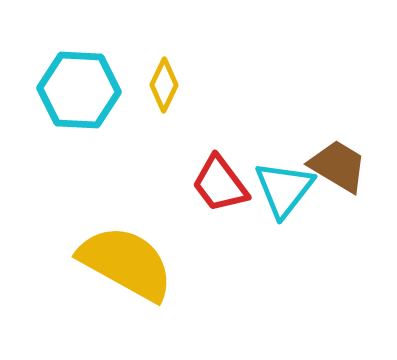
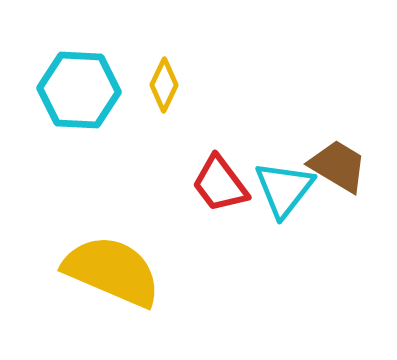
yellow semicircle: moved 14 px left, 8 px down; rotated 6 degrees counterclockwise
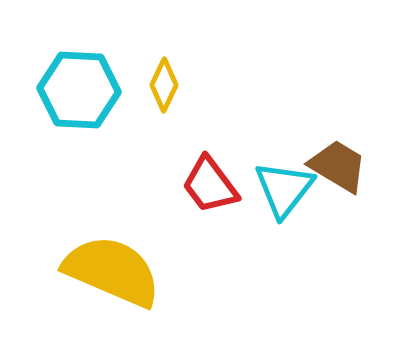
red trapezoid: moved 10 px left, 1 px down
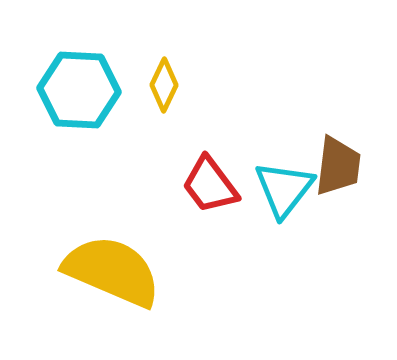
brown trapezoid: rotated 66 degrees clockwise
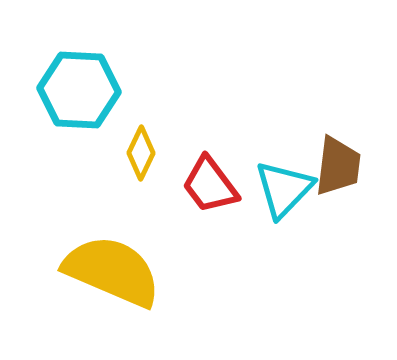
yellow diamond: moved 23 px left, 68 px down
cyan triangle: rotated 6 degrees clockwise
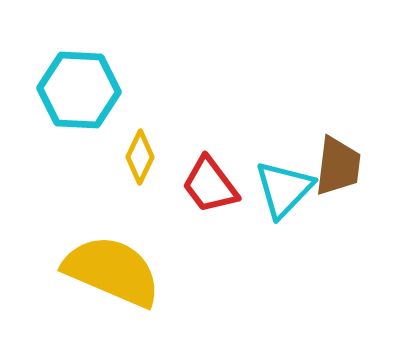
yellow diamond: moved 1 px left, 4 px down
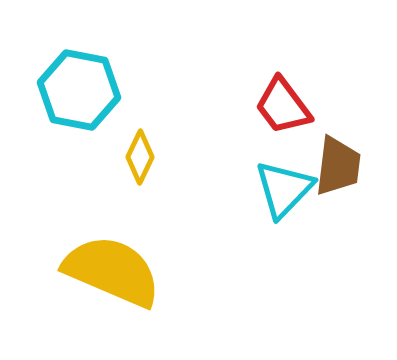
cyan hexagon: rotated 8 degrees clockwise
red trapezoid: moved 73 px right, 79 px up
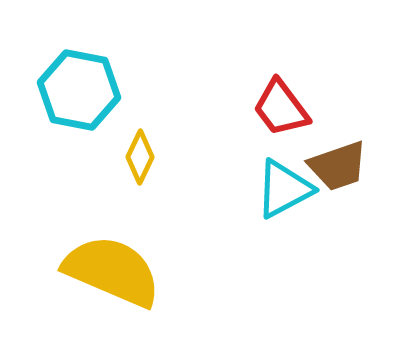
red trapezoid: moved 2 px left, 2 px down
brown trapezoid: rotated 64 degrees clockwise
cyan triangle: rotated 18 degrees clockwise
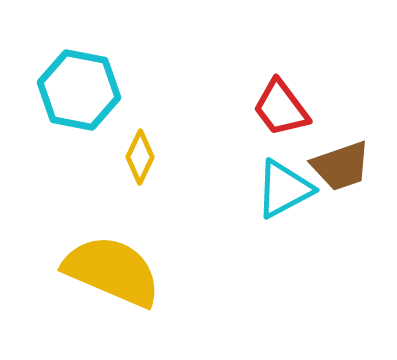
brown trapezoid: moved 3 px right
